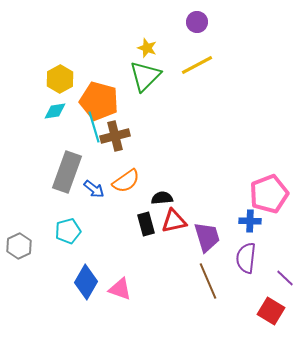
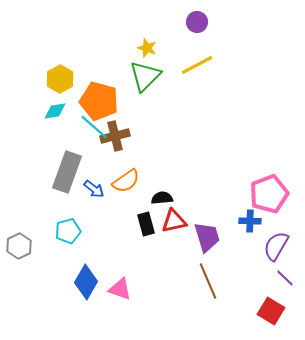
cyan line: rotated 32 degrees counterclockwise
purple semicircle: moved 30 px right, 12 px up; rotated 24 degrees clockwise
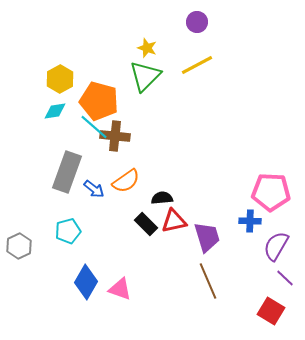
brown cross: rotated 20 degrees clockwise
pink pentagon: moved 2 px right, 2 px up; rotated 24 degrees clockwise
black rectangle: rotated 30 degrees counterclockwise
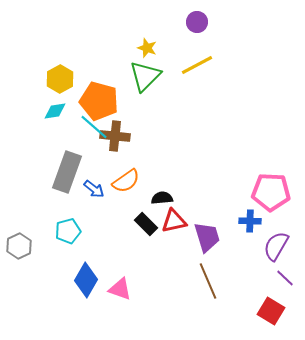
blue diamond: moved 2 px up
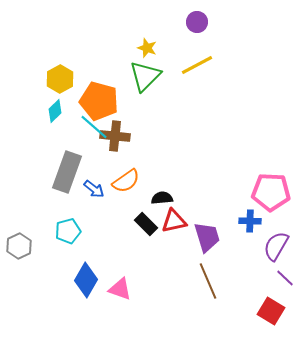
cyan diamond: rotated 35 degrees counterclockwise
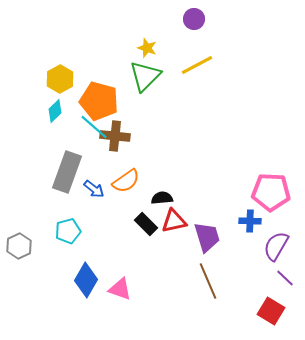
purple circle: moved 3 px left, 3 px up
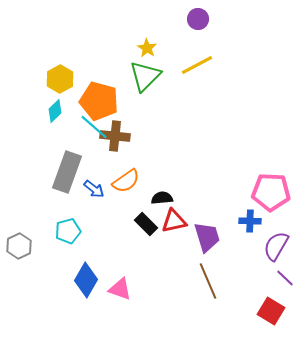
purple circle: moved 4 px right
yellow star: rotated 12 degrees clockwise
